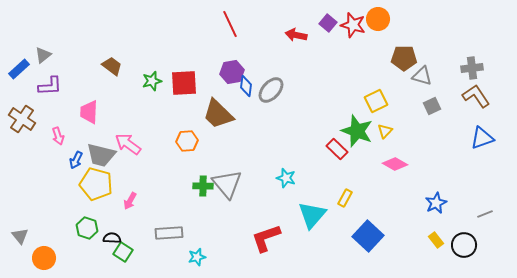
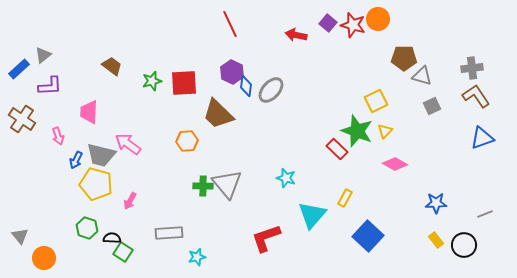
purple hexagon at (232, 72): rotated 25 degrees counterclockwise
blue star at (436, 203): rotated 25 degrees clockwise
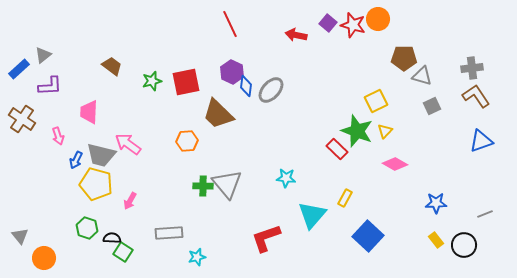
red square at (184, 83): moved 2 px right, 1 px up; rotated 8 degrees counterclockwise
blue triangle at (482, 138): moved 1 px left, 3 px down
cyan star at (286, 178): rotated 12 degrees counterclockwise
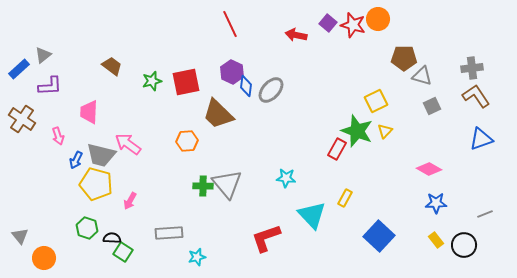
blue triangle at (481, 141): moved 2 px up
red rectangle at (337, 149): rotated 75 degrees clockwise
pink diamond at (395, 164): moved 34 px right, 5 px down
cyan triangle at (312, 215): rotated 24 degrees counterclockwise
blue square at (368, 236): moved 11 px right
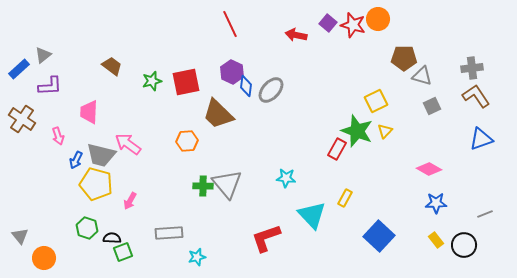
green square at (123, 252): rotated 36 degrees clockwise
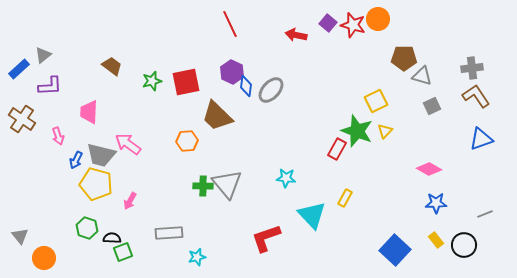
brown trapezoid at (218, 114): moved 1 px left, 2 px down
blue square at (379, 236): moved 16 px right, 14 px down
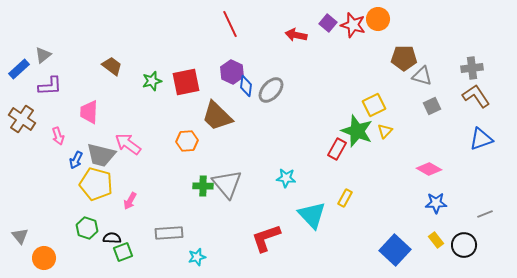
yellow square at (376, 101): moved 2 px left, 4 px down
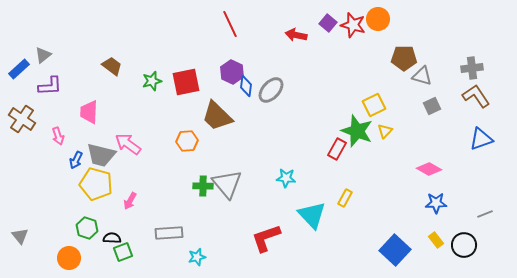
orange circle at (44, 258): moved 25 px right
